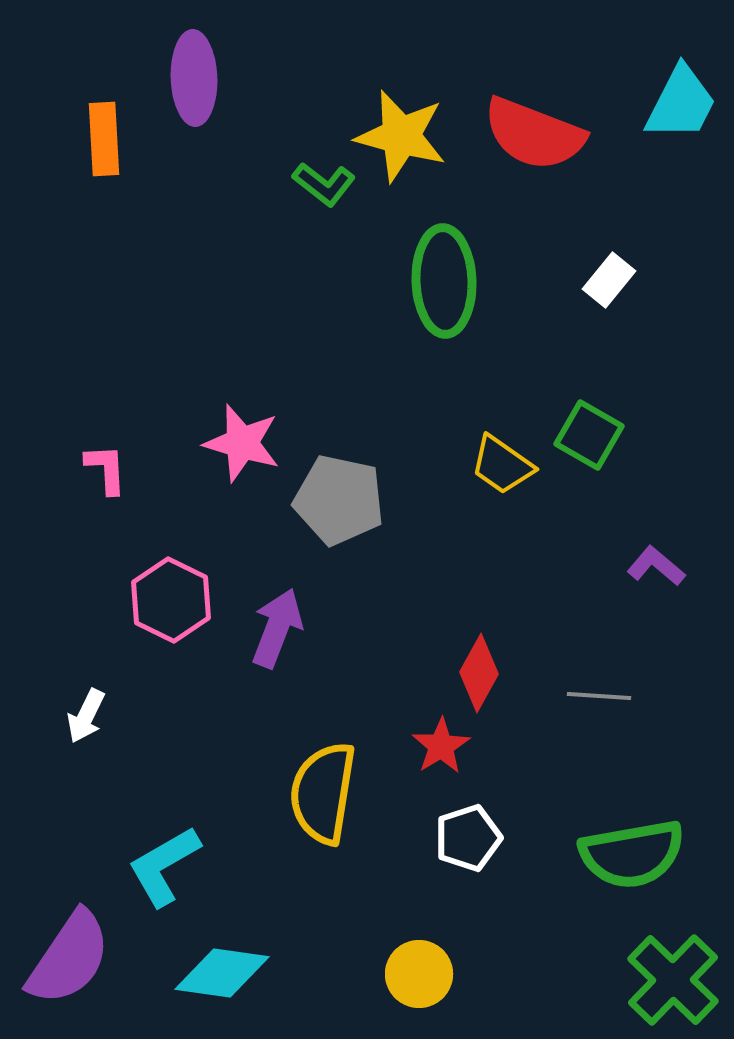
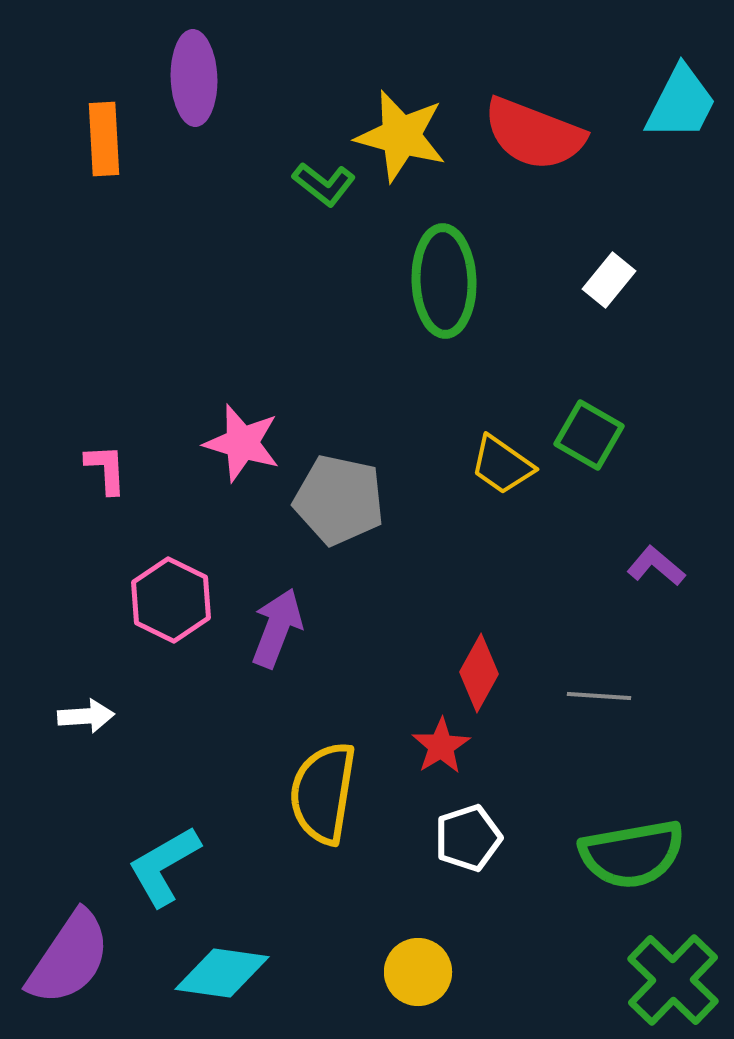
white arrow: rotated 120 degrees counterclockwise
yellow circle: moved 1 px left, 2 px up
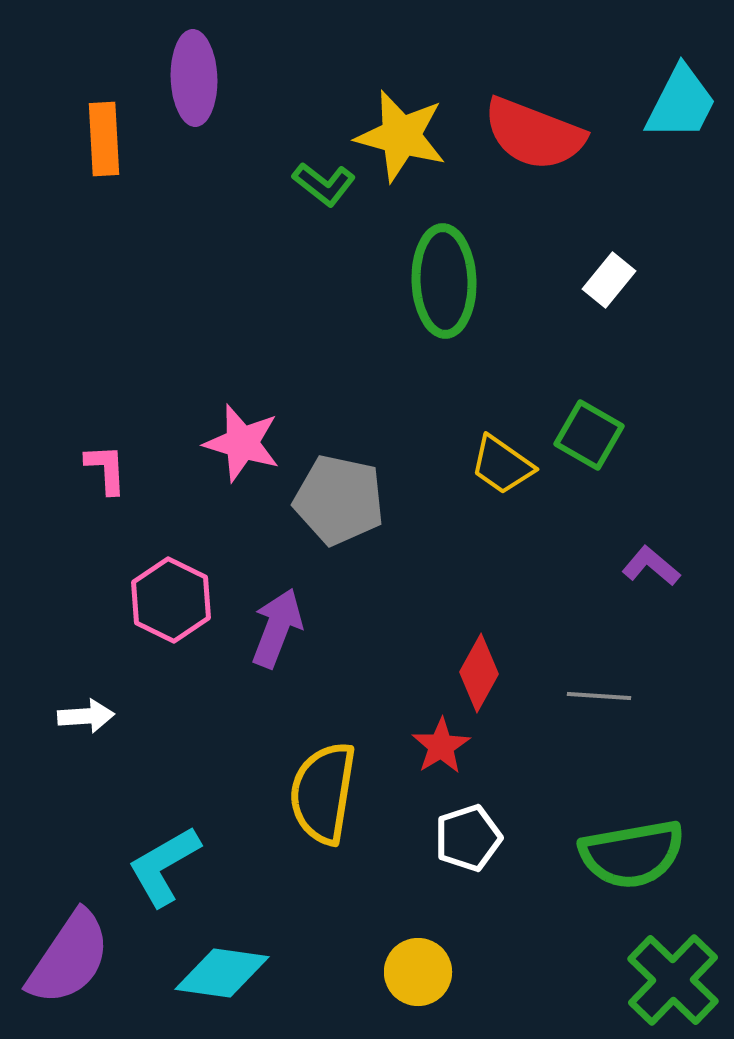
purple L-shape: moved 5 px left
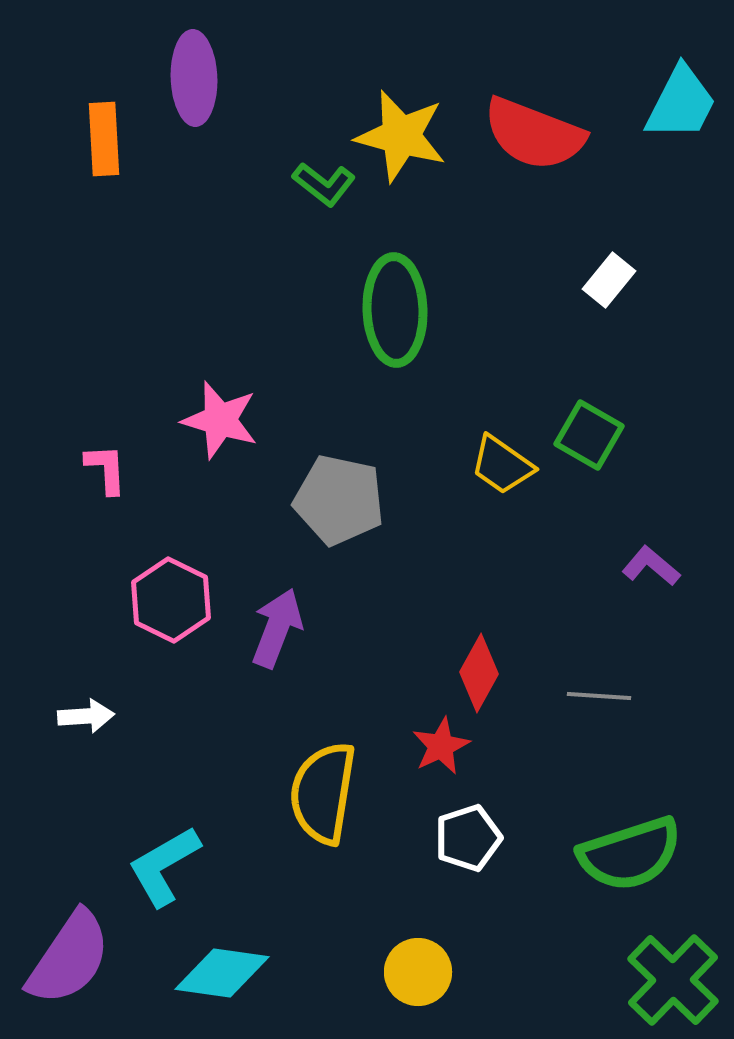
green ellipse: moved 49 px left, 29 px down
pink star: moved 22 px left, 23 px up
red star: rotated 6 degrees clockwise
green semicircle: moved 2 px left; rotated 8 degrees counterclockwise
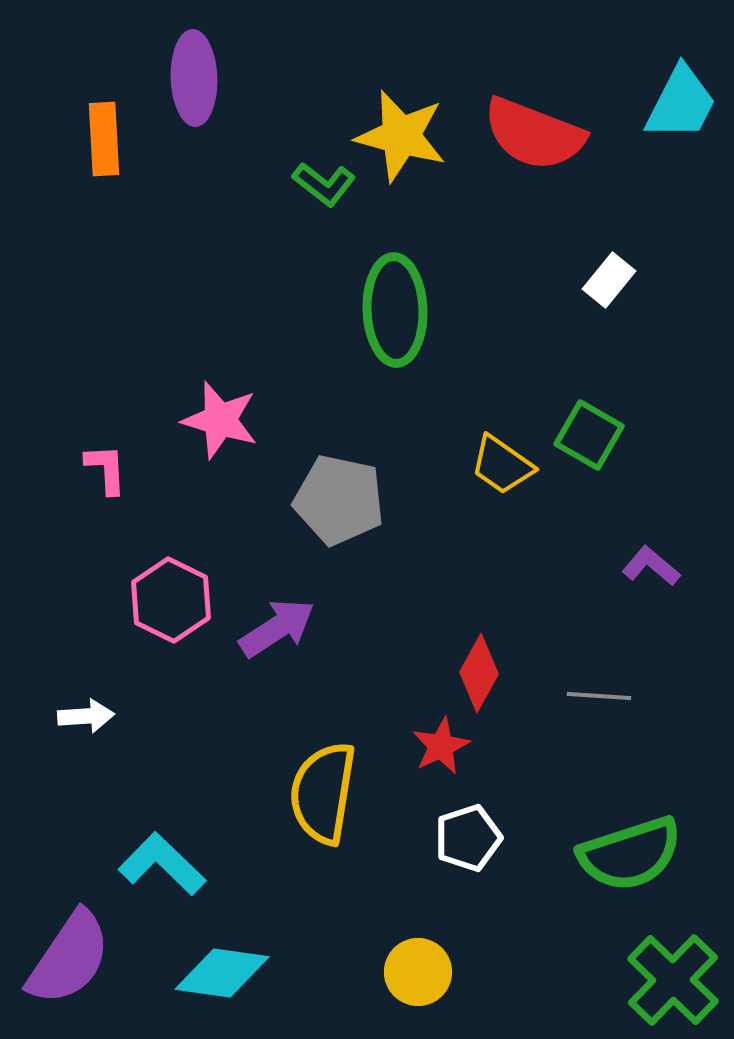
purple arrow: rotated 36 degrees clockwise
cyan L-shape: moved 2 px left, 2 px up; rotated 74 degrees clockwise
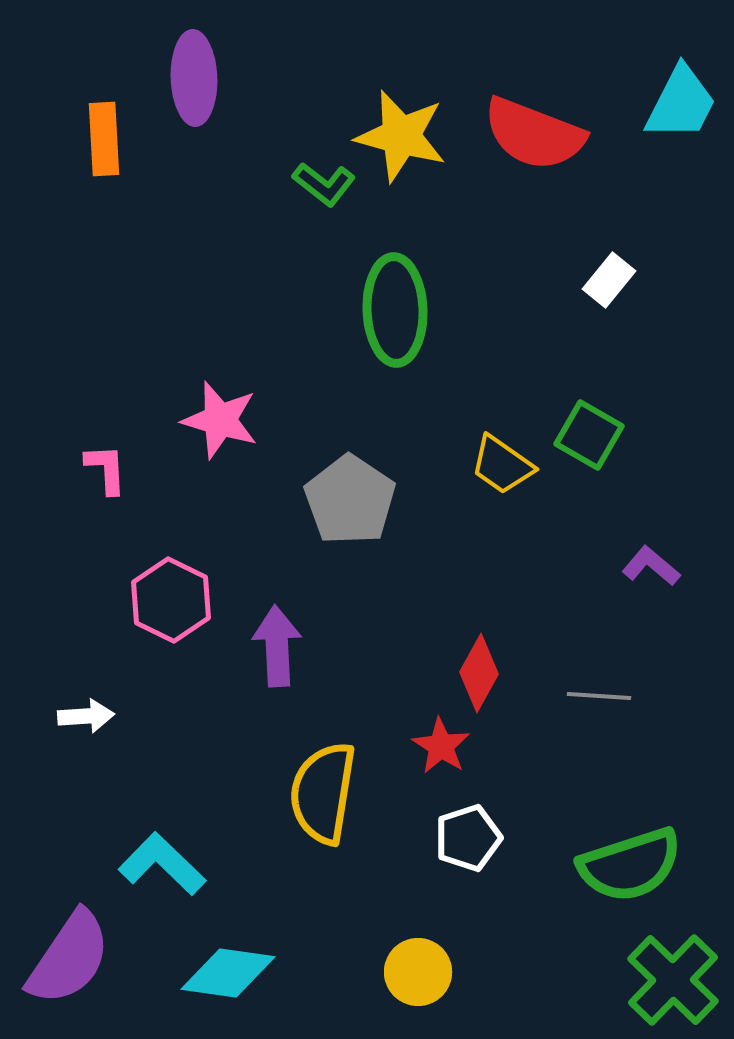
gray pentagon: moved 11 px right; rotated 22 degrees clockwise
purple arrow: moved 18 px down; rotated 60 degrees counterclockwise
red star: rotated 14 degrees counterclockwise
green semicircle: moved 11 px down
cyan diamond: moved 6 px right
